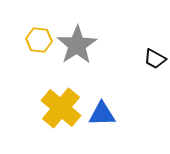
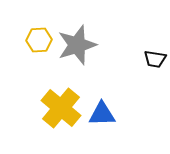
yellow hexagon: rotated 10 degrees counterclockwise
gray star: rotated 15 degrees clockwise
black trapezoid: rotated 20 degrees counterclockwise
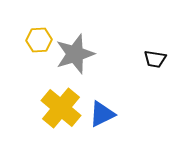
gray star: moved 2 px left, 9 px down
blue triangle: rotated 24 degrees counterclockwise
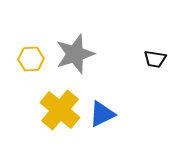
yellow hexagon: moved 8 px left, 19 px down
yellow cross: moved 1 px left, 2 px down
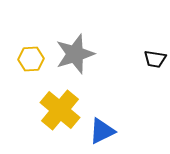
blue triangle: moved 17 px down
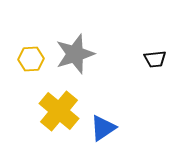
black trapezoid: rotated 15 degrees counterclockwise
yellow cross: moved 1 px left, 1 px down
blue triangle: moved 1 px right, 3 px up; rotated 8 degrees counterclockwise
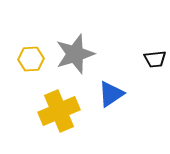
yellow cross: rotated 27 degrees clockwise
blue triangle: moved 8 px right, 34 px up
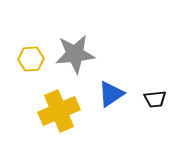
gray star: rotated 12 degrees clockwise
black trapezoid: moved 40 px down
